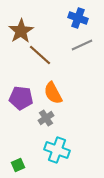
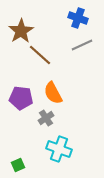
cyan cross: moved 2 px right, 1 px up
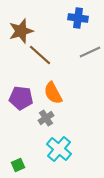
blue cross: rotated 12 degrees counterclockwise
brown star: rotated 15 degrees clockwise
gray line: moved 8 px right, 7 px down
cyan cross: rotated 20 degrees clockwise
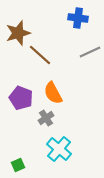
brown star: moved 3 px left, 2 px down
purple pentagon: rotated 15 degrees clockwise
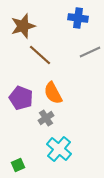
brown star: moved 5 px right, 7 px up
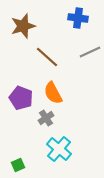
brown line: moved 7 px right, 2 px down
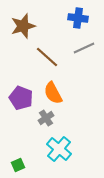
gray line: moved 6 px left, 4 px up
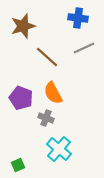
gray cross: rotated 35 degrees counterclockwise
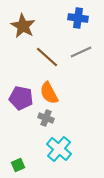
brown star: rotated 25 degrees counterclockwise
gray line: moved 3 px left, 4 px down
orange semicircle: moved 4 px left
purple pentagon: rotated 10 degrees counterclockwise
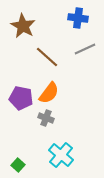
gray line: moved 4 px right, 3 px up
orange semicircle: rotated 115 degrees counterclockwise
cyan cross: moved 2 px right, 6 px down
green square: rotated 24 degrees counterclockwise
